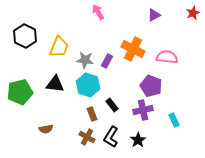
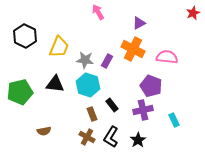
purple triangle: moved 15 px left, 8 px down
brown semicircle: moved 2 px left, 2 px down
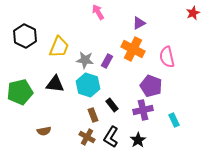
pink semicircle: rotated 110 degrees counterclockwise
brown rectangle: moved 1 px right, 1 px down
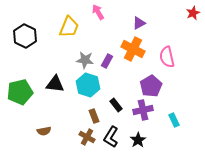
yellow trapezoid: moved 10 px right, 20 px up
purple pentagon: rotated 20 degrees clockwise
black rectangle: moved 4 px right
brown rectangle: moved 1 px right, 1 px down
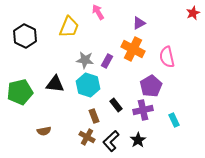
black L-shape: moved 4 px down; rotated 15 degrees clockwise
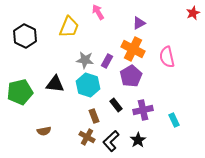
purple pentagon: moved 20 px left, 10 px up
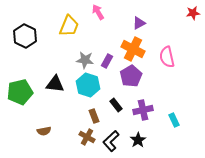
red star: rotated 16 degrees clockwise
yellow trapezoid: moved 1 px up
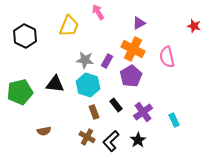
red star: moved 1 px right, 13 px down; rotated 24 degrees clockwise
purple cross: moved 2 px down; rotated 24 degrees counterclockwise
brown rectangle: moved 4 px up
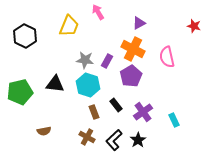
black L-shape: moved 3 px right, 1 px up
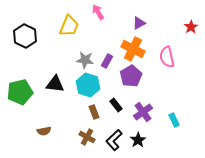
red star: moved 3 px left, 1 px down; rotated 24 degrees clockwise
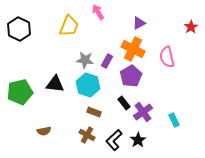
black hexagon: moved 6 px left, 7 px up
black rectangle: moved 8 px right, 2 px up
brown rectangle: rotated 48 degrees counterclockwise
brown cross: moved 2 px up
